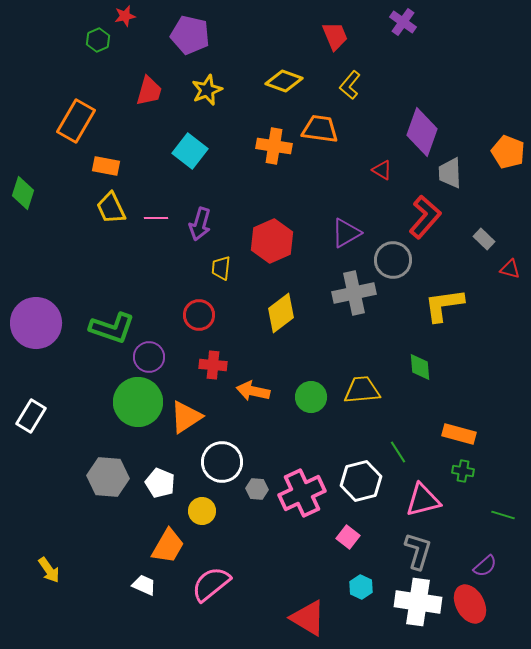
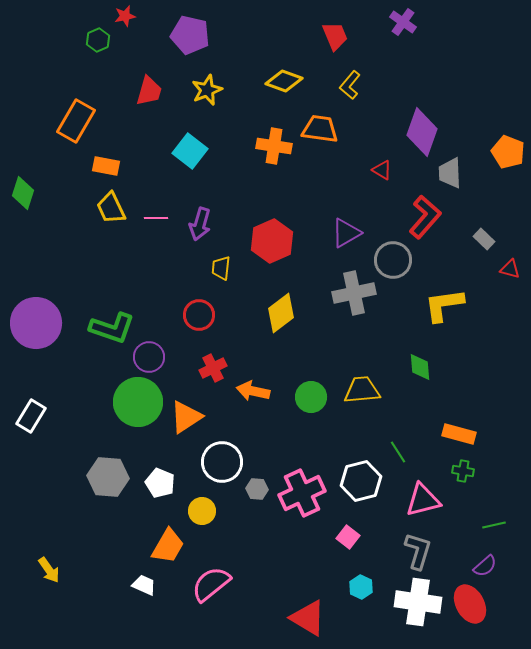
red cross at (213, 365): moved 3 px down; rotated 32 degrees counterclockwise
green line at (503, 515): moved 9 px left, 10 px down; rotated 30 degrees counterclockwise
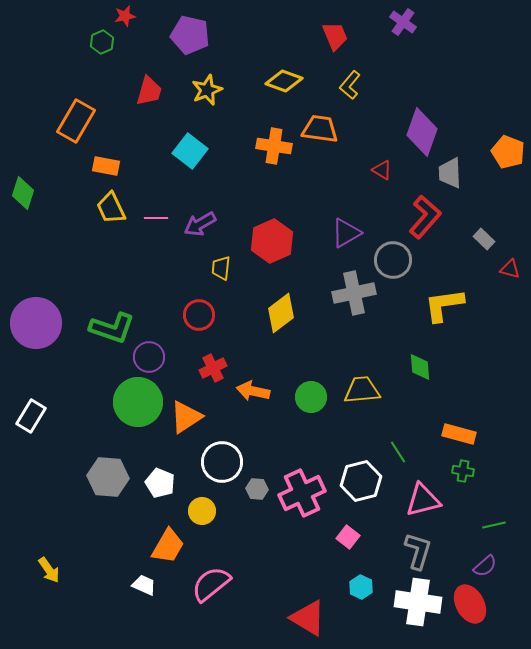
green hexagon at (98, 40): moved 4 px right, 2 px down
purple arrow at (200, 224): rotated 44 degrees clockwise
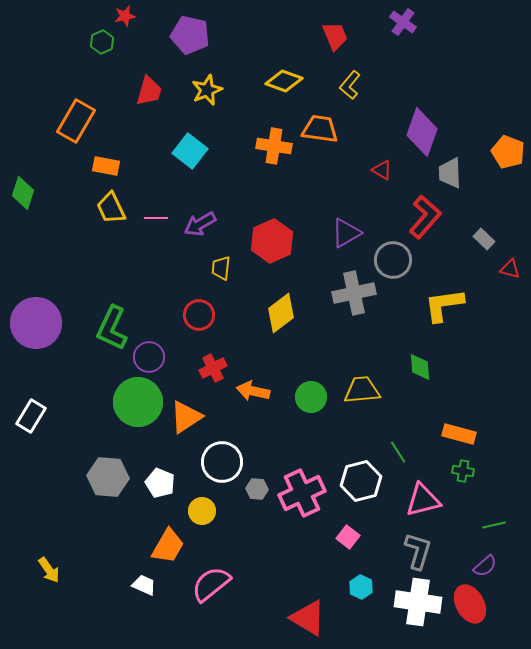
green L-shape at (112, 328): rotated 96 degrees clockwise
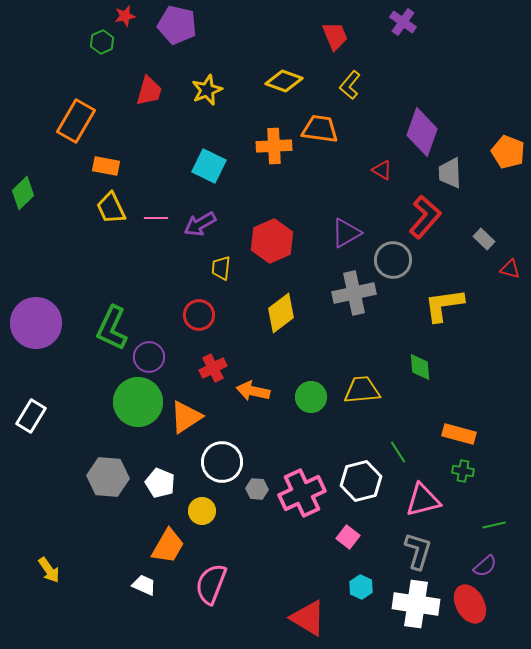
purple pentagon at (190, 35): moved 13 px left, 10 px up
orange cross at (274, 146): rotated 12 degrees counterclockwise
cyan square at (190, 151): moved 19 px right, 15 px down; rotated 12 degrees counterclockwise
green diamond at (23, 193): rotated 28 degrees clockwise
pink semicircle at (211, 584): rotated 30 degrees counterclockwise
white cross at (418, 602): moved 2 px left, 2 px down
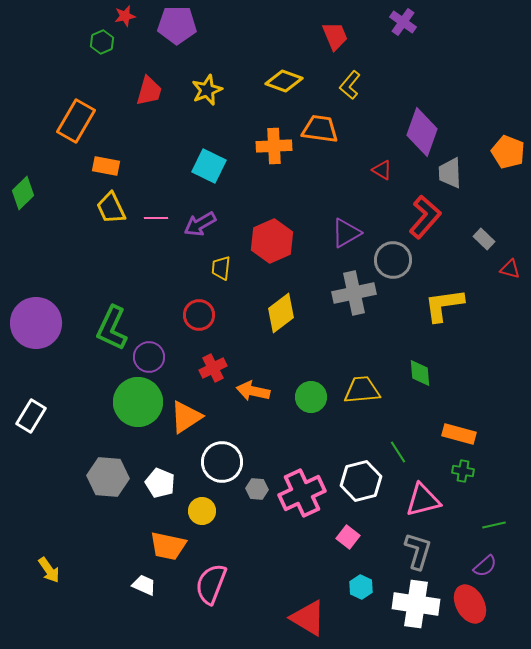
purple pentagon at (177, 25): rotated 12 degrees counterclockwise
green diamond at (420, 367): moved 6 px down
orange trapezoid at (168, 546): rotated 72 degrees clockwise
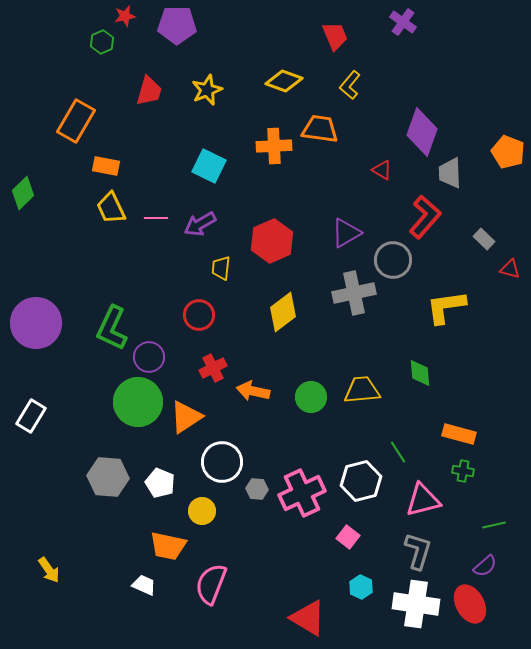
yellow L-shape at (444, 305): moved 2 px right, 2 px down
yellow diamond at (281, 313): moved 2 px right, 1 px up
